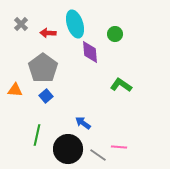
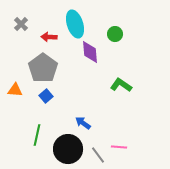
red arrow: moved 1 px right, 4 px down
gray line: rotated 18 degrees clockwise
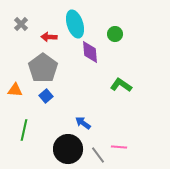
green line: moved 13 px left, 5 px up
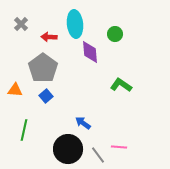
cyan ellipse: rotated 12 degrees clockwise
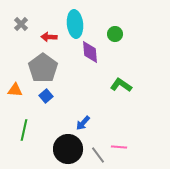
blue arrow: rotated 84 degrees counterclockwise
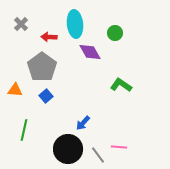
green circle: moved 1 px up
purple diamond: rotated 25 degrees counterclockwise
gray pentagon: moved 1 px left, 1 px up
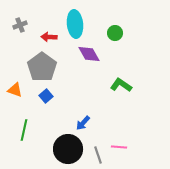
gray cross: moved 1 px left, 1 px down; rotated 24 degrees clockwise
purple diamond: moved 1 px left, 2 px down
orange triangle: rotated 14 degrees clockwise
gray line: rotated 18 degrees clockwise
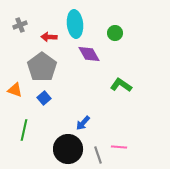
blue square: moved 2 px left, 2 px down
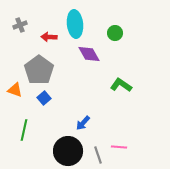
gray pentagon: moved 3 px left, 3 px down
black circle: moved 2 px down
